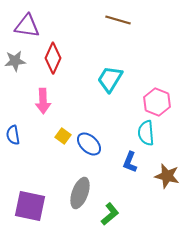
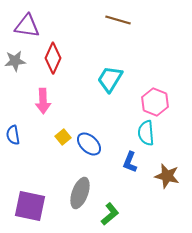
pink hexagon: moved 2 px left
yellow square: moved 1 px down; rotated 14 degrees clockwise
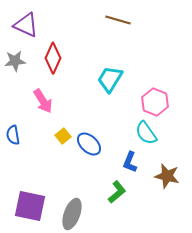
purple triangle: moved 1 px left, 1 px up; rotated 16 degrees clockwise
pink arrow: rotated 30 degrees counterclockwise
cyan semicircle: rotated 30 degrees counterclockwise
yellow square: moved 1 px up
gray ellipse: moved 8 px left, 21 px down
green L-shape: moved 7 px right, 22 px up
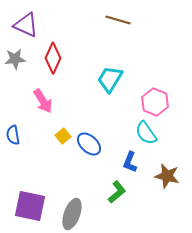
gray star: moved 2 px up
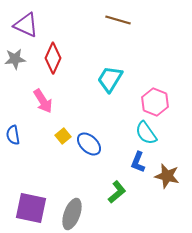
blue L-shape: moved 8 px right
purple square: moved 1 px right, 2 px down
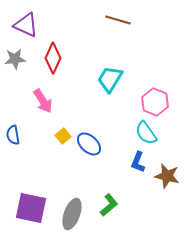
green L-shape: moved 8 px left, 13 px down
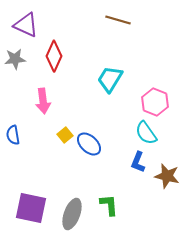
red diamond: moved 1 px right, 2 px up
pink arrow: rotated 25 degrees clockwise
yellow square: moved 2 px right, 1 px up
green L-shape: rotated 55 degrees counterclockwise
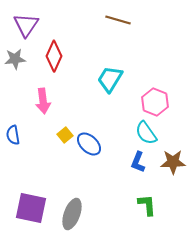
purple triangle: rotated 40 degrees clockwise
brown star: moved 6 px right, 14 px up; rotated 15 degrees counterclockwise
green L-shape: moved 38 px right
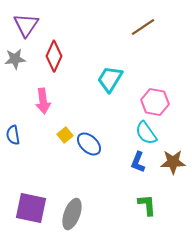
brown line: moved 25 px right, 7 px down; rotated 50 degrees counterclockwise
pink hexagon: rotated 12 degrees counterclockwise
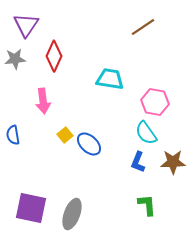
cyan trapezoid: rotated 68 degrees clockwise
